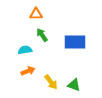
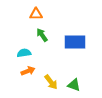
cyan semicircle: moved 1 px left, 3 px down
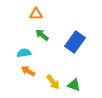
green arrow: rotated 16 degrees counterclockwise
blue rectangle: rotated 55 degrees counterclockwise
orange arrow: rotated 128 degrees counterclockwise
yellow arrow: moved 2 px right
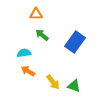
green triangle: moved 1 px down
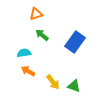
orange triangle: rotated 16 degrees counterclockwise
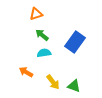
cyan semicircle: moved 20 px right
orange arrow: moved 2 px left, 1 px down
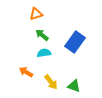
yellow arrow: moved 2 px left
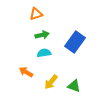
green arrow: rotated 128 degrees clockwise
yellow arrow: rotated 77 degrees clockwise
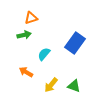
orange triangle: moved 5 px left, 4 px down
green arrow: moved 18 px left
blue rectangle: moved 1 px down
cyan semicircle: moved 1 px down; rotated 40 degrees counterclockwise
yellow arrow: moved 3 px down
